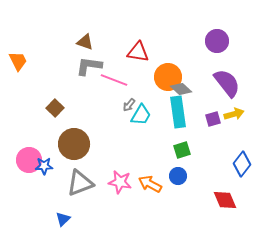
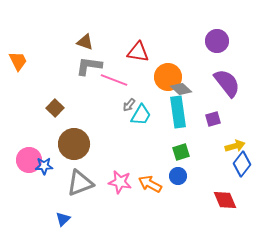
yellow arrow: moved 1 px right, 32 px down
green square: moved 1 px left, 2 px down
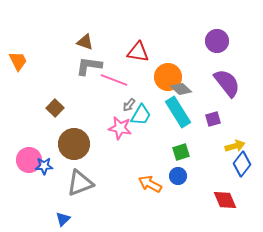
cyan rectangle: rotated 24 degrees counterclockwise
pink star: moved 54 px up
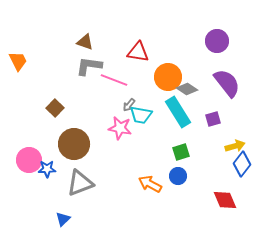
gray diamond: moved 6 px right; rotated 10 degrees counterclockwise
cyan trapezoid: rotated 70 degrees clockwise
blue star: moved 3 px right, 3 px down
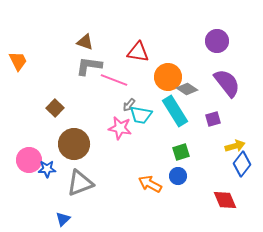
cyan rectangle: moved 3 px left, 1 px up
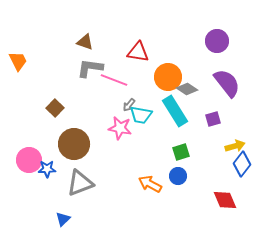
gray L-shape: moved 1 px right, 2 px down
